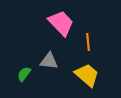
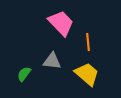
gray triangle: moved 3 px right
yellow trapezoid: moved 1 px up
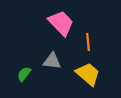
yellow trapezoid: moved 1 px right
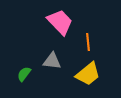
pink trapezoid: moved 1 px left, 1 px up
yellow trapezoid: rotated 100 degrees clockwise
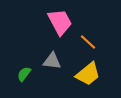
pink trapezoid: rotated 16 degrees clockwise
orange line: rotated 42 degrees counterclockwise
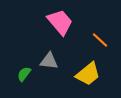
pink trapezoid: rotated 12 degrees counterclockwise
orange line: moved 12 px right, 2 px up
gray triangle: moved 3 px left
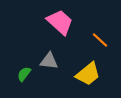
pink trapezoid: rotated 8 degrees counterclockwise
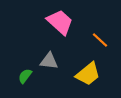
green semicircle: moved 1 px right, 2 px down
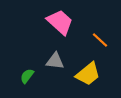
gray triangle: moved 6 px right
green semicircle: moved 2 px right
